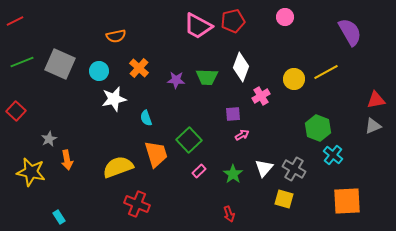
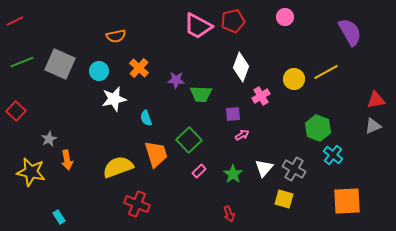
green trapezoid: moved 6 px left, 17 px down
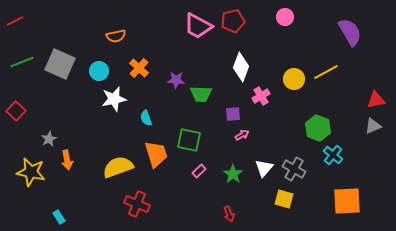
green square: rotated 35 degrees counterclockwise
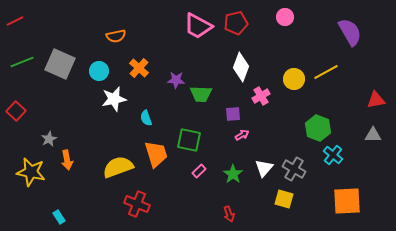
red pentagon: moved 3 px right, 2 px down
gray triangle: moved 9 px down; rotated 24 degrees clockwise
